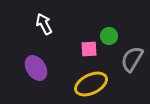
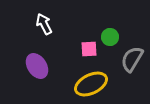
green circle: moved 1 px right, 1 px down
purple ellipse: moved 1 px right, 2 px up
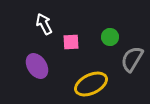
pink square: moved 18 px left, 7 px up
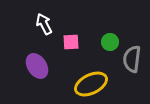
green circle: moved 5 px down
gray semicircle: rotated 24 degrees counterclockwise
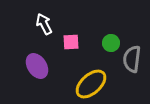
green circle: moved 1 px right, 1 px down
yellow ellipse: rotated 16 degrees counterclockwise
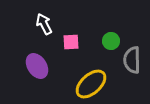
green circle: moved 2 px up
gray semicircle: moved 1 px down; rotated 8 degrees counterclockwise
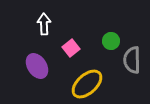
white arrow: rotated 25 degrees clockwise
pink square: moved 6 px down; rotated 36 degrees counterclockwise
yellow ellipse: moved 4 px left
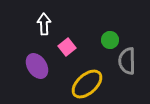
green circle: moved 1 px left, 1 px up
pink square: moved 4 px left, 1 px up
gray semicircle: moved 5 px left, 1 px down
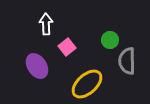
white arrow: moved 2 px right
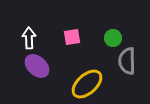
white arrow: moved 17 px left, 14 px down
green circle: moved 3 px right, 2 px up
pink square: moved 5 px right, 10 px up; rotated 30 degrees clockwise
purple ellipse: rotated 15 degrees counterclockwise
